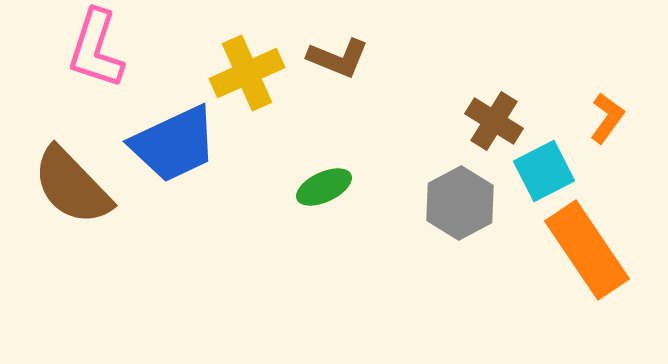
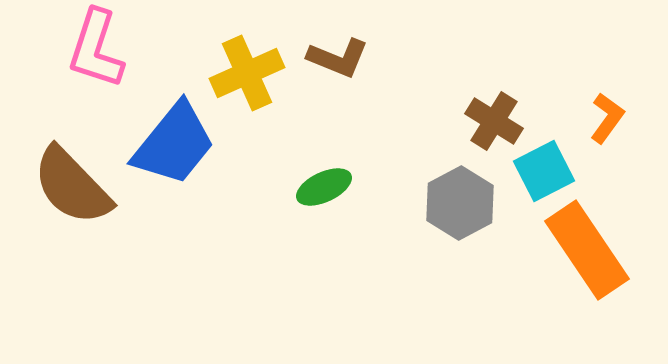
blue trapezoid: rotated 26 degrees counterclockwise
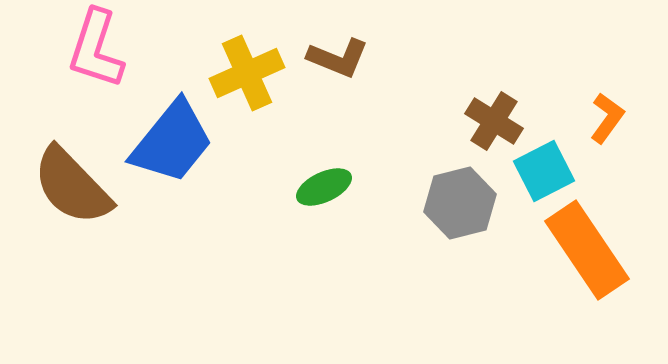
blue trapezoid: moved 2 px left, 2 px up
gray hexagon: rotated 14 degrees clockwise
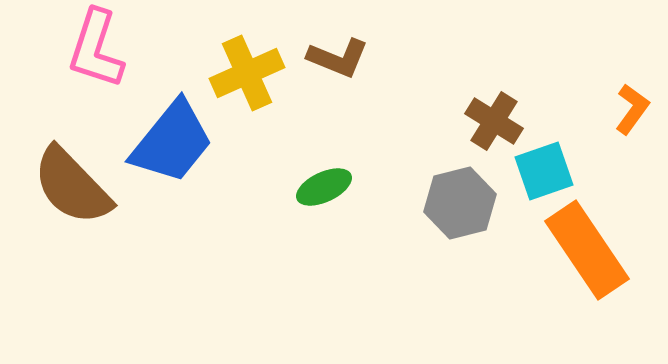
orange L-shape: moved 25 px right, 9 px up
cyan square: rotated 8 degrees clockwise
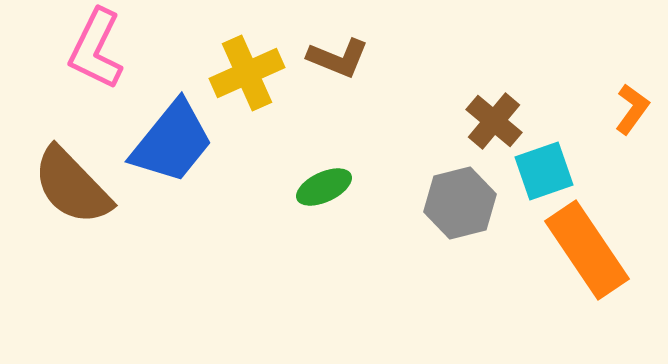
pink L-shape: rotated 8 degrees clockwise
brown cross: rotated 8 degrees clockwise
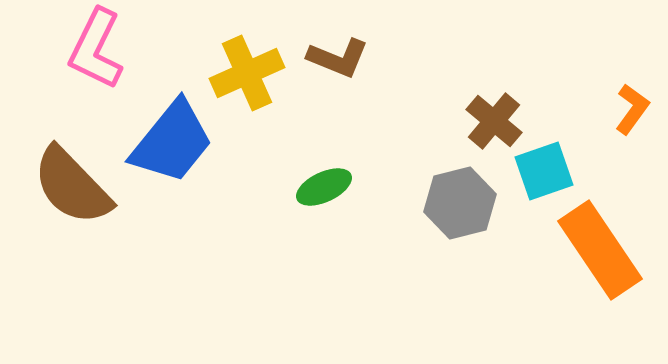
orange rectangle: moved 13 px right
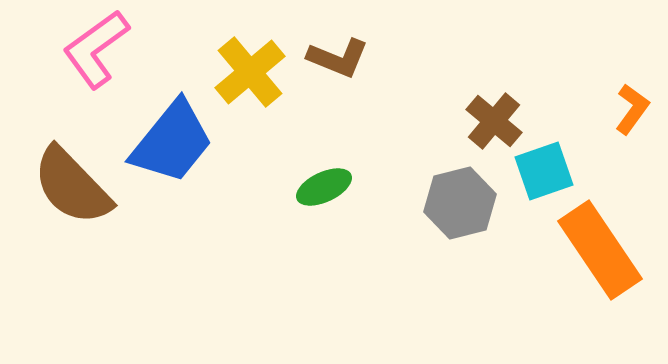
pink L-shape: rotated 28 degrees clockwise
yellow cross: moved 3 px right, 1 px up; rotated 16 degrees counterclockwise
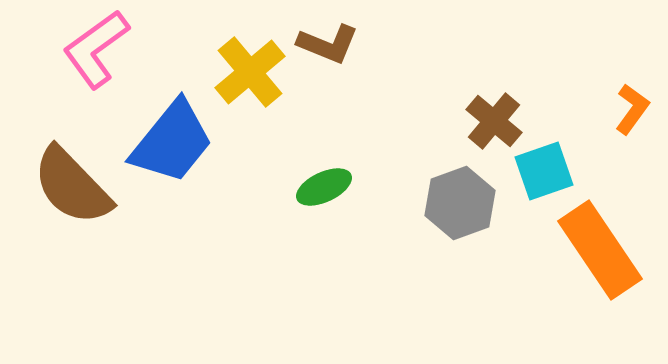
brown L-shape: moved 10 px left, 14 px up
gray hexagon: rotated 6 degrees counterclockwise
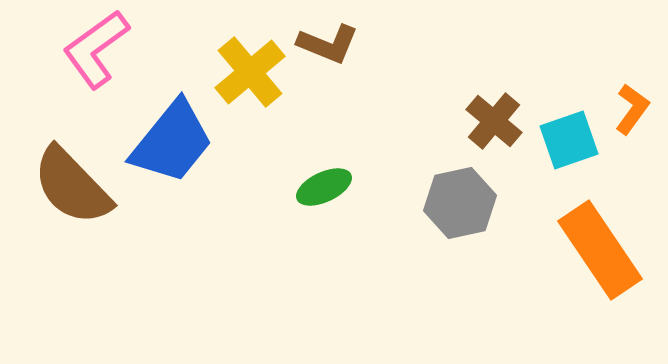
cyan square: moved 25 px right, 31 px up
gray hexagon: rotated 8 degrees clockwise
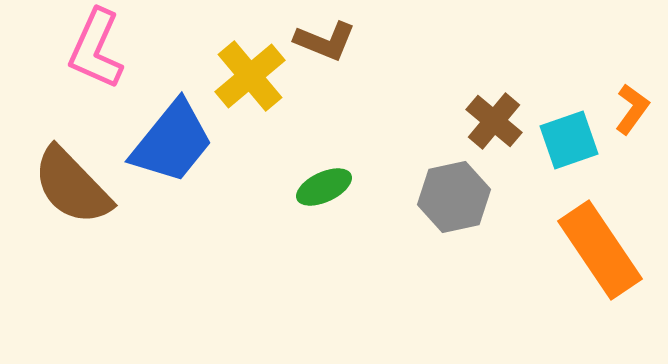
brown L-shape: moved 3 px left, 3 px up
pink L-shape: rotated 30 degrees counterclockwise
yellow cross: moved 4 px down
gray hexagon: moved 6 px left, 6 px up
